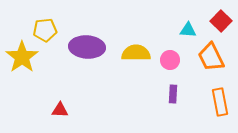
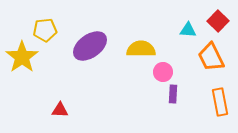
red square: moved 3 px left
purple ellipse: moved 3 px right, 1 px up; rotated 40 degrees counterclockwise
yellow semicircle: moved 5 px right, 4 px up
pink circle: moved 7 px left, 12 px down
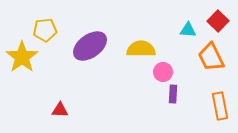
orange rectangle: moved 4 px down
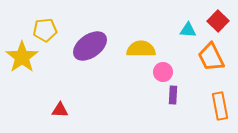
purple rectangle: moved 1 px down
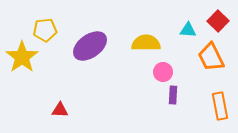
yellow semicircle: moved 5 px right, 6 px up
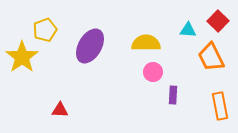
yellow pentagon: rotated 15 degrees counterclockwise
purple ellipse: rotated 24 degrees counterclockwise
pink circle: moved 10 px left
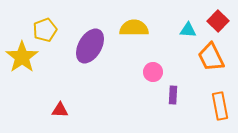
yellow semicircle: moved 12 px left, 15 px up
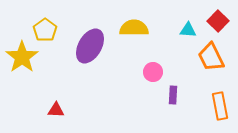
yellow pentagon: rotated 15 degrees counterclockwise
red triangle: moved 4 px left
